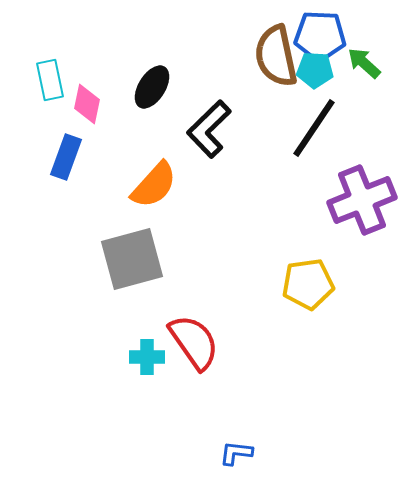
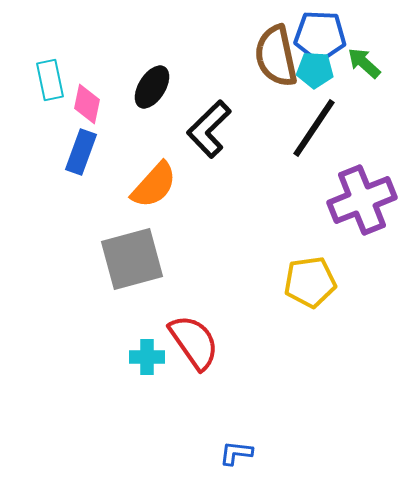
blue rectangle: moved 15 px right, 5 px up
yellow pentagon: moved 2 px right, 2 px up
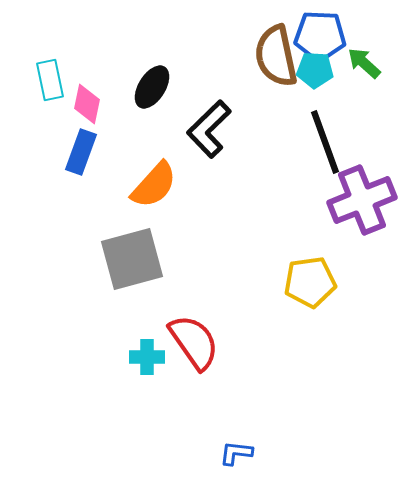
black line: moved 11 px right, 14 px down; rotated 54 degrees counterclockwise
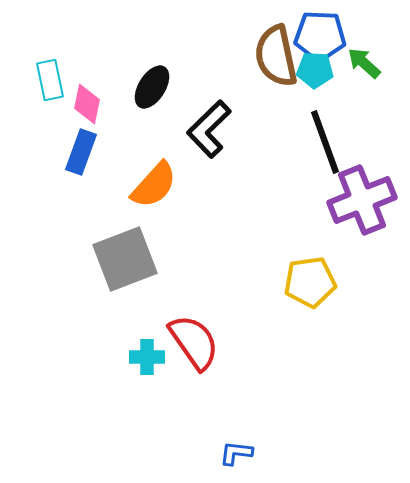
gray square: moved 7 px left; rotated 6 degrees counterclockwise
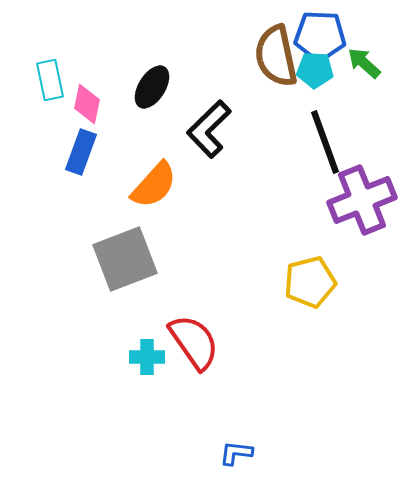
yellow pentagon: rotated 6 degrees counterclockwise
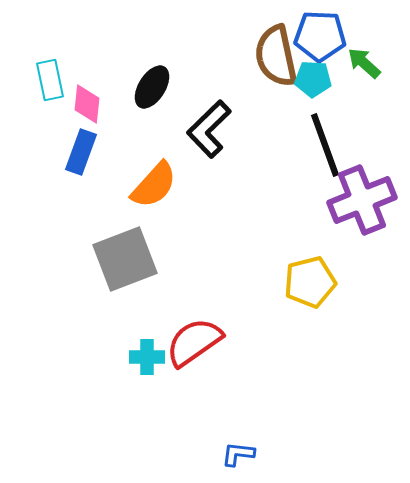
cyan pentagon: moved 2 px left, 9 px down
pink diamond: rotated 6 degrees counterclockwise
black line: moved 3 px down
red semicircle: rotated 90 degrees counterclockwise
blue L-shape: moved 2 px right, 1 px down
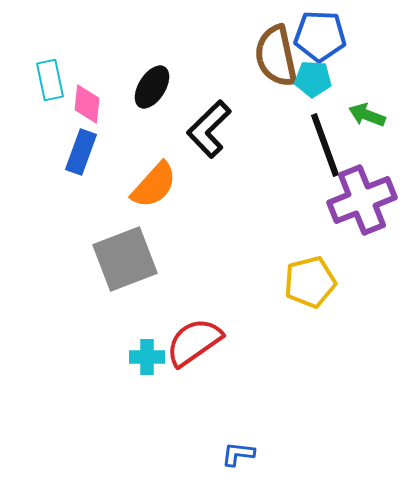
green arrow: moved 3 px right, 52 px down; rotated 21 degrees counterclockwise
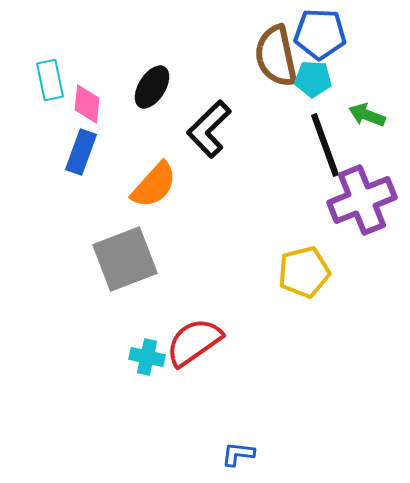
blue pentagon: moved 2 px up
yellow pentagon: moved 6 px left, 10 px up
cyan cross: rotated 12 degrees clockwise
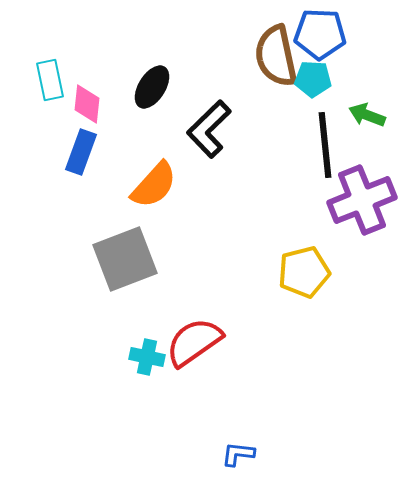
black line: rotated 14 degrees clockwise
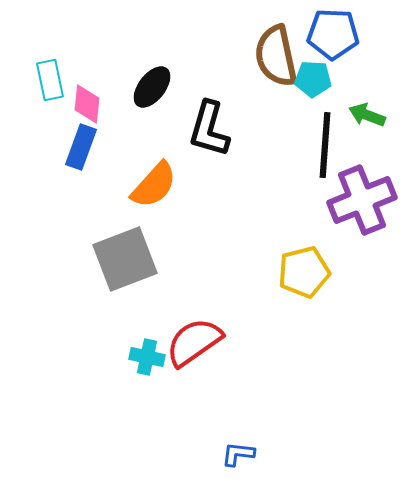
blue pentagon: moved 13 px right
black ellipse: rotated 6 degrees clockwise
black L-shape: rotated 30 degrees counterclockwise
black line: rotated 10 degrees clockwise
blue rectangle: moved 5 px up
